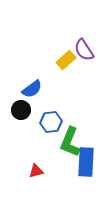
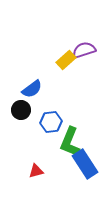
purple semicircle: rotated 105 degrees clockwise
blue rectangle: moved 1 px left, 2 px down; rotated 36 degrees counterclockwise
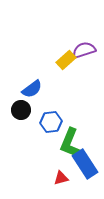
green L-shape: moved 1 px down
red triangle: moved 25 px right, 7 px down
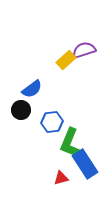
blue hexagon: moved 1 px right
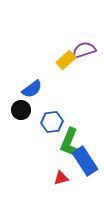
blue rectangle: moved 3 px up
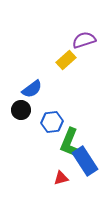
purple semicircle: moved 10 px up
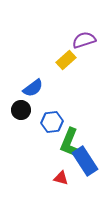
blue semicircle: moved 1 px right, 1 px up
red triangle: rotated 28 degrees clockwise
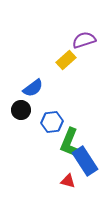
red triangle: moved 7 px right, 3 px down
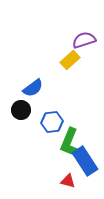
yellow rectangle: moved 4 px right
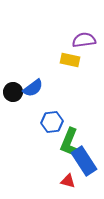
purple semicircle: rotated 10 degrees clockwise
yellow rectangle: rotated 54 degrees clockwise
black circle: moved 8 px left, 18 px up
blue rectangle: moved 1 px left
